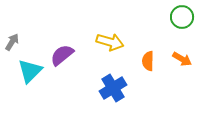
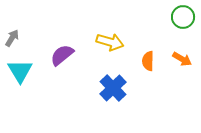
green circle: moved 1 px right
gray arrow: moved 4 px up
cyan triangle: moved 10 px left; rotated 16 degrees counterclockwise
blue cross: rotated 12 degrees counterclockwise
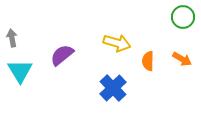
gray arrow: rotated 42 degrees counterclockwise
yellow arrow: moved 7 px right, 1 px down
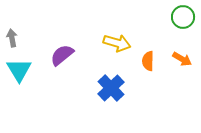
cyan triangle: moved 1 px left, 1 px up
blue cross: moved 2 px left
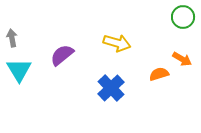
orange semicircle: moved 11 px right, 13 px down; rotated 72 degrees clockwise
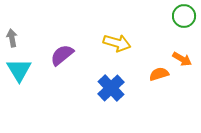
green circle: moved 1 px right, 1 px up
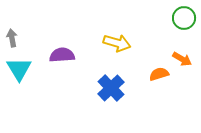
green circle: moved 2 px down
purple semicircle: rotated 35 degrees clockwise
cyan triangle: moved 1 px up
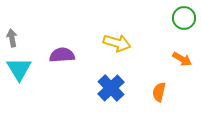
orange semicircle: moved 18 px down; rotated 60 degrees counterclockwise
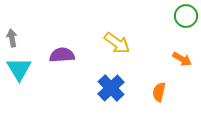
green circle: moved 2 px right, 2 px up
yellow arrow: rotated 20 degrees clockwise
